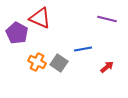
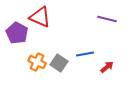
red triangle: moved 1 px up
blue line: moved 2 px right, 5 px down
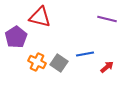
red triangle: rotated 10 degrees counterclockwise
purple pentagon: moved 1 px left, 4 px down; rotated 10 degrees clockwise
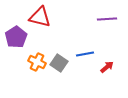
purple line: rotated 18 degrees counterclockwise
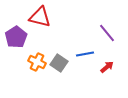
purple line: moved 14 px down; rotated 54 degrees clockwise
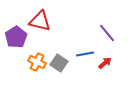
red triangle: moved 4 px down
red arrow: moved 2 px left, 4 px up
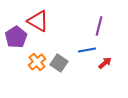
red triangle: moved 2 px left; rotated 15 degrees clockwise
purple line: moved 8 px left, 7 px up; rotated 54 degrees clockwise
blue line: moved 2 px right, 4 px up
orange cross: rotated 24 degrees clockwise
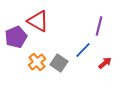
purple pentagon: rotated 10 degrees clockwise
blue line: moved 4 px left; rotated 36 degrees counterclockwise
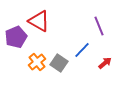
red triangle: moved 1 px right
purple line: rotated 36 degrees counterclockwise
blue line: moved 1 px left
